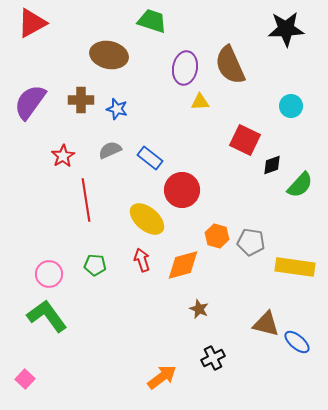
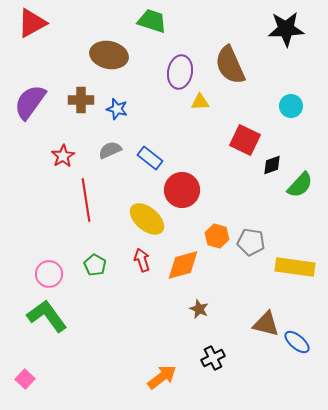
purple ellipse: moved 5 px left, 4 px down
green pentagon: rotated 25 degrees clockwise
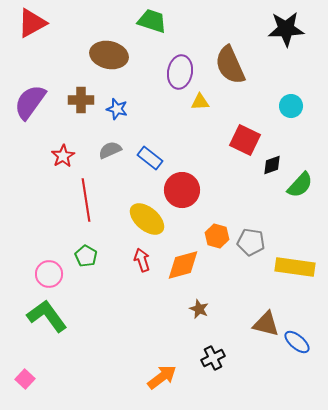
green pentagon: moved 9 px left, 9 px up
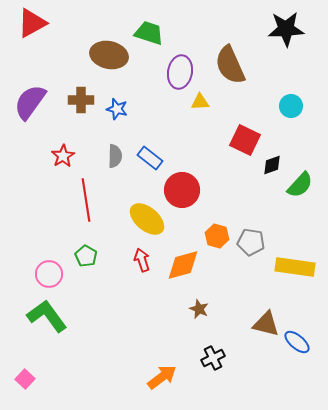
green trapezoid: moved 3 px left, 12 px down
gray semicircle: moved 5 px right, 6 px down; rotated 115 degrees clockwise
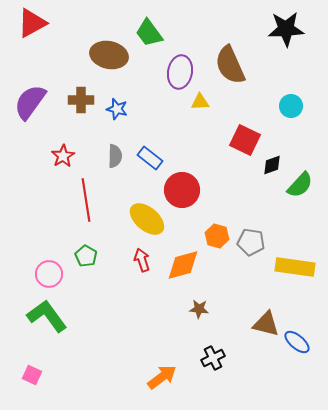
green trapezoid: rotated 144 degrees counterclockwise
brown star: rotated 18 degrees counterclockwise
pink square: moved 7 px right, 4 px up; rotated 18 degrees counterclockwise
